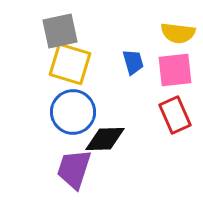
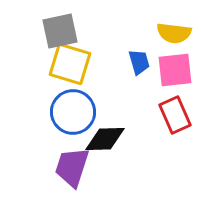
yellow semicircle: moved 4 px left
blue trapezoid: moved 6 px right
purple trapezoid: moved 2 px left, 2 px up
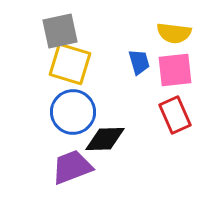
purple trapezoid: rotated 51 degrees clockwise
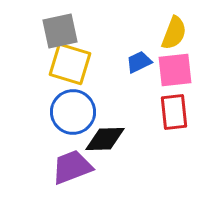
yellow semicircle: rotated 76 degrees counterclockwise
blue trapezoid: rotated 100 degrees counterclockwise
red rectangle: moved 1 px left, 3 px up; rotated 18 degrees clockwise
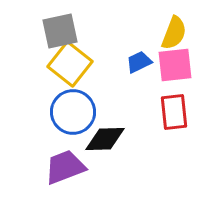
yellow square: rotated 21 degrees clockwise
pink square: moved 5 px up
purple trapezoid: moved 7 px left
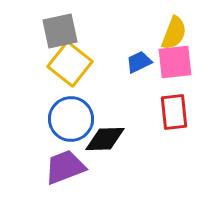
pink square: moved 3 px up
blue circle: moved 2 px left, 7 px down
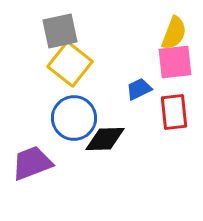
blue trapezoid: moved 27 px down
blue circle: moved 3 px right, 1 px up
purple trapezoid: moved 33 px left, 4 px up
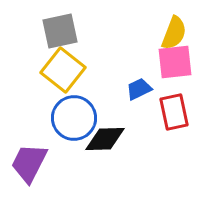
yellow square: moved 7 px left, 6 px down
red rectangle: rotated 6 degrees counterclockwise
purple trapezoid: moved 3 px left; rotated 42 degrees counterclockwise
